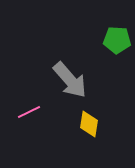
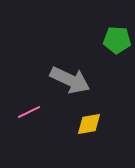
gray arrow: rotated 24 degrees counterclockwise
yellow diamond: rotated 72 degrees clockwise
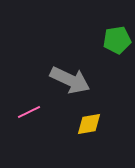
green pentagon: rotated 12 degrees counterclockwise
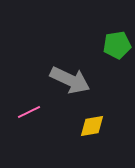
green pentagon: moved 5 px down
yellow diamond: moved 3 px right, 2 px down
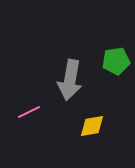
green pentagon: moved 1 px left, 16 px down
gray arrow: rotated 75 degrees clockwise
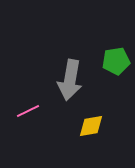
pink line: moved 1 px left, 1 px up
yellow diamond: moved 1 px left
